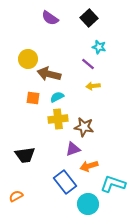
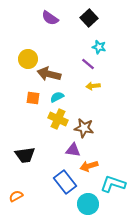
yellow cross: rotated 30 degrees clockwise
brown star: moved 1 px down
purple triangle: moved 1 px down; rotated 28 degrees clockwise
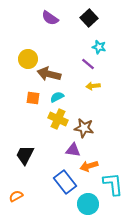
black trapezoid: rotated 125 degrees clockwise
cyan L-shape: rotated 65 degrees clockwise
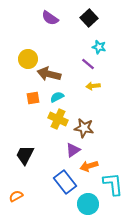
orange square: rotated 16 degrees counterclockwise
purple triangle: rotated 42 degrees counterclockwise
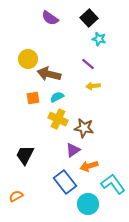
cyan star: moved 8 px up
cyan L-shape: rotated 30 degrees counterclockwise
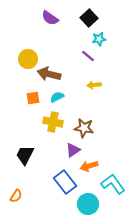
cyan star: rotated 24 degrees counterclockwise
purple line: moved 8 px up
yellow arrow: moved 1 px right, 1 px up
yellow cross: moved 5 px left, 3 px down; rotated 12 degrees counterclockwise
orange semicircle: rotated 152 degrees clockwise
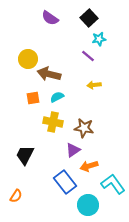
cyan circle: moved 1 px down
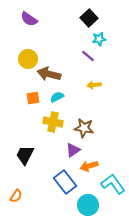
purple semicircle: moved 21 px left, 1 px down
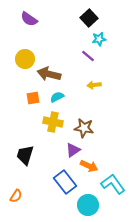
yellow circle: moved 3 px left
black trapezoid: rotated 10 degrees counterclockwise
orange arrow: rotated 138 degrees counterclockwise
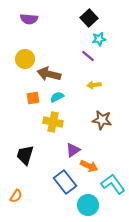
purple semicircle: rotated 30 degrees counterclockwise
brown star: moved 18 px right, 8 px up
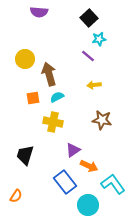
purple semicircle: moved 10 px right, 7 px up
brown arrow: rotated 60 degrees clockwise
